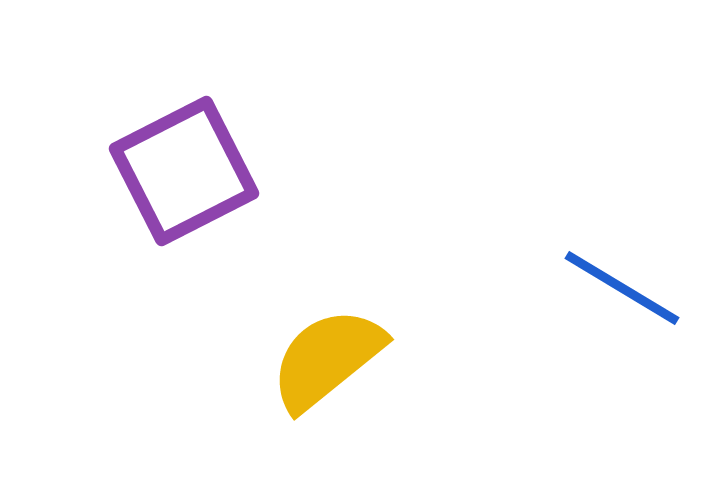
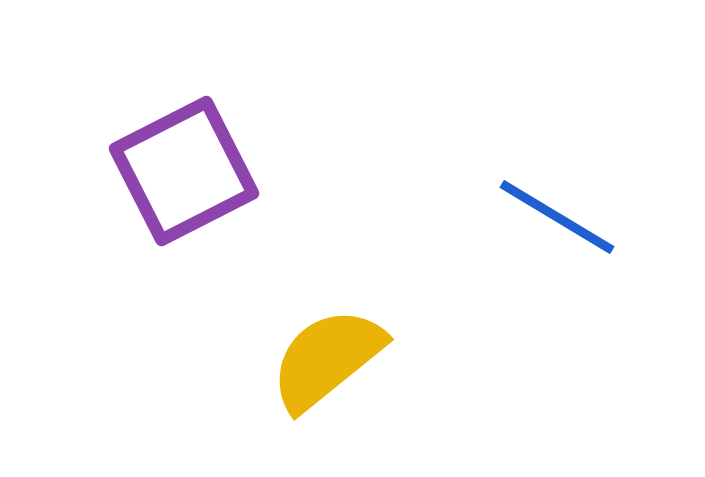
blue line: moved 65 px left, 71 px up
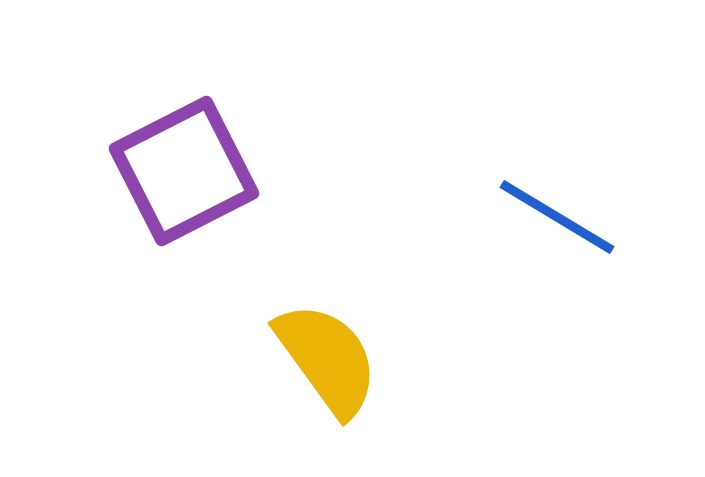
yellow semicircle: rotated 93 degrees clockwise
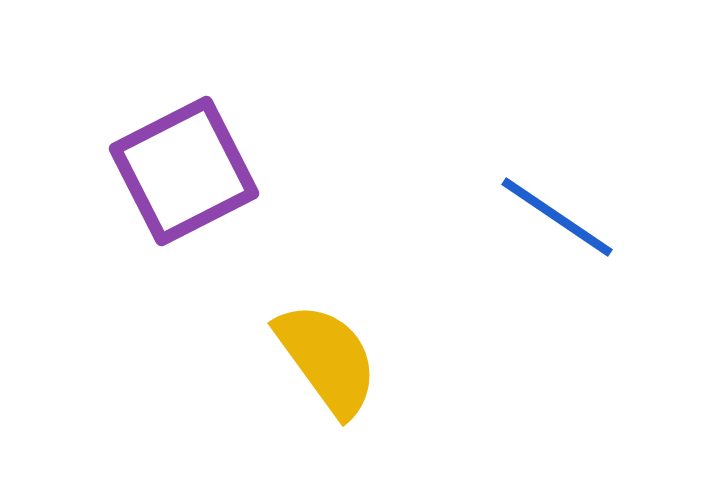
blue line: rotated 3 degrees clockwise
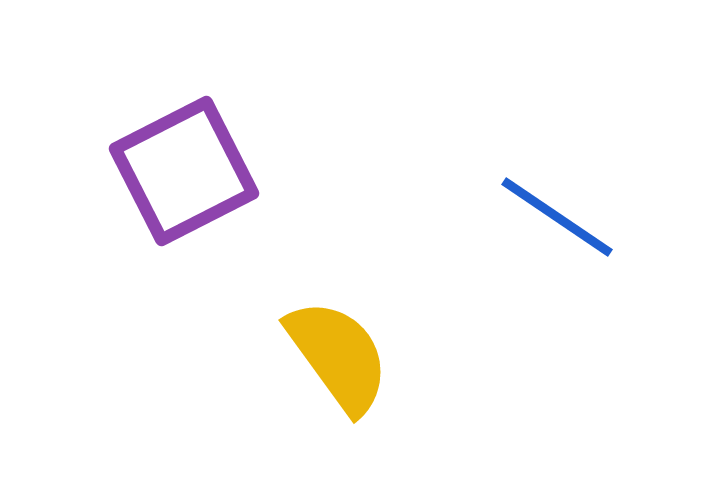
yellow semicircle: moved 11 px right, 3 px up
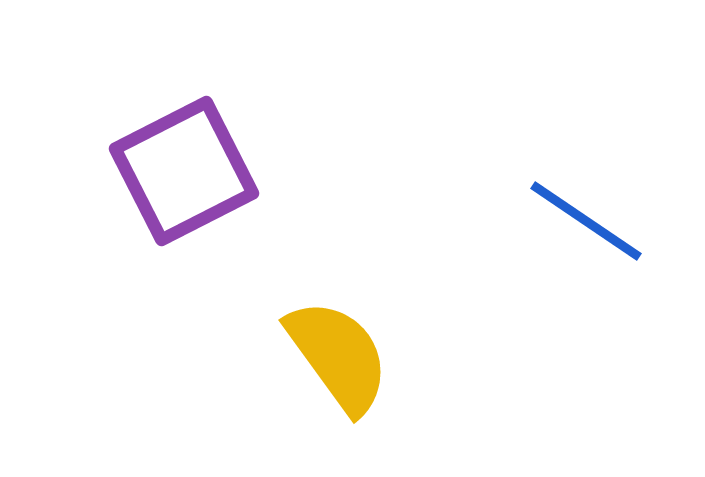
blue line: moved 29 px right, 4 px down
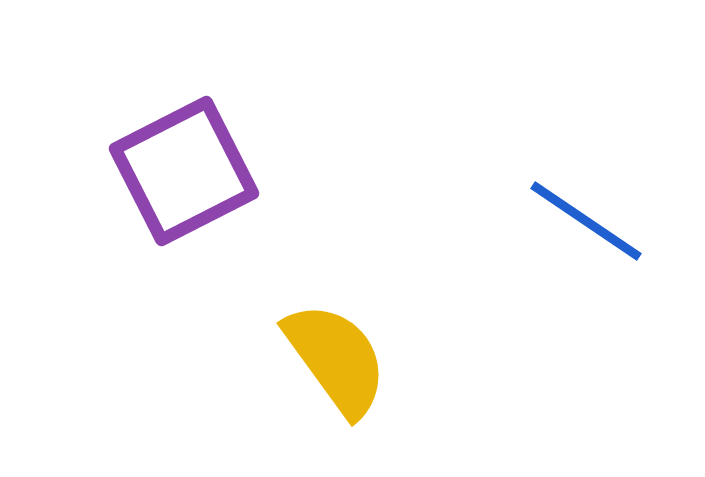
yellow semicircle: moved 2 px left, 3 px down
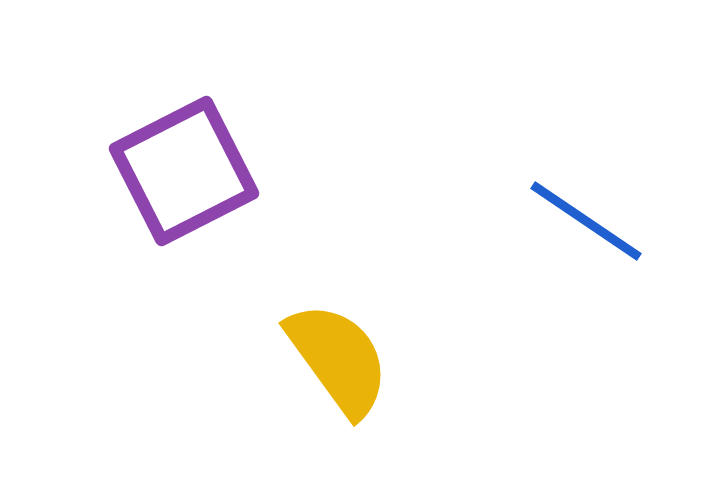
yellow semicircle: moved 2 px right
